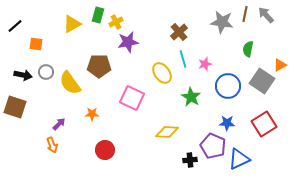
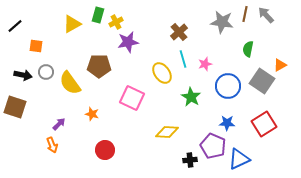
orange square: moved 2 px down
orange star: rotated 16 degrees clockwise
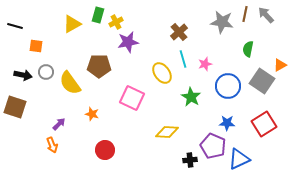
black line: rotated 56 degrees clockwise
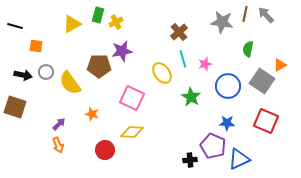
purple star: moved 6 px left, 9 px down
red square: moved 2 px right, 3 px up; rotated 35 degrees counterclockwise
yellow diamond: moved 35 px left
orange arrow: moved 6 px right
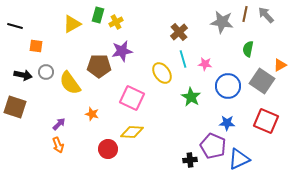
pink star: rotated 24 degrees clockwise
red circle: moved 3 px right, 1 px up
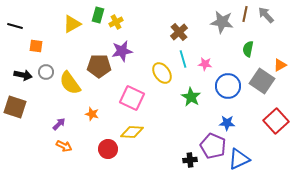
red square: moved 10 px right; rotated 25 degrees clockwise
orange arrow: moved 6 px right, 1 px down; rotated 42 degrees counterclockwise
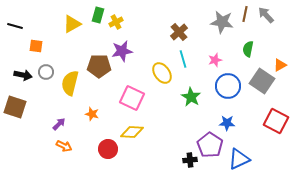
pink star: moved 10 px right, 4 px up; rotated 24 degrees counterclockwise
yellow semicircle: rotated 50 degrees clockwise
red square: rotated 20 degrees counterclockwise
purple pentagon: moved 3 px left, 1 px up; rotated 10 degrees clockwise
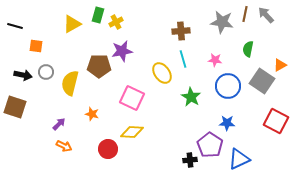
brown cross: moved 2 px right, 1 px up; rotated 36 degrees clockwise
pink star: rotated 24 degrees clockwise
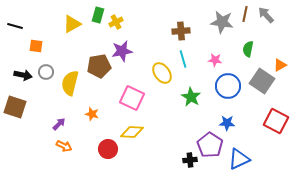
brown pentagon: rotated 10 degrees counterclockwise
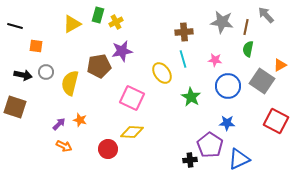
brown line: moved 1 px right, 13 px down
brown cross: moved 3 px right, 1 px down
orange star: moved 12 px left, 6 px down
